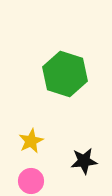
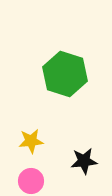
yellow star: rotated 20 degrees clockwise
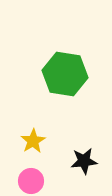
green hexagon: rotated 9 degrees counterclockwise
yellow star: moved 2 px right; rotated 25 degrees counterclockwise
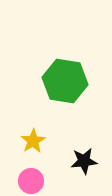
green hexagon: moved 7 px down
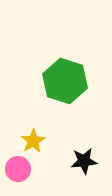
green hexagon: rotated 9 degrees clockwise
pink circle: moved 13 px left, 12 px up
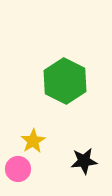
green hexagon: rotated 9 degrees clockwise
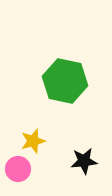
green hexagon: rotated 15 degrees counterclockwise
yellow star: rotated 15 degrees clockwise
